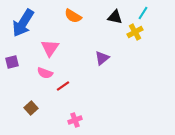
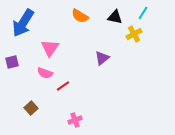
orange semicircle: moved 7 px right
yellow cross: moved 1 px left, 2 px down
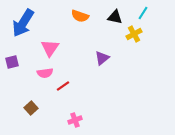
orange semicircle: rotated 12 degrees counterclockwise
pink semicircle: rotated 28 degrees counterclockwise
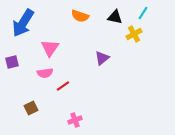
brown square: rotated 16 degrees clockwise
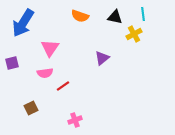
cyan line: moved 1 px down; rotated 40 degrees counterclockwise
purple square: moved 1 px down
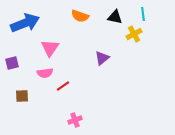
blue arrow: moved 2 px right; rotated 144 degrees counterclockwise
brown square: moved 9 px left, 12 px up; rotated 24 degrees clockwise
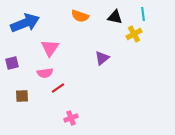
red line: moved 5 px left, 2 px down
pink cross: moved 4 px left, 2 px up
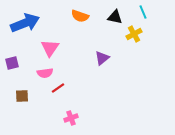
cyan line: moved 2 px up; rotated 16 degrees counterclockwise
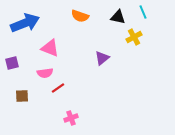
black triangle: moved 3 px right
yellow cross: moved 3 px down
pink triangle: rotated 42 degrees counterclockwise
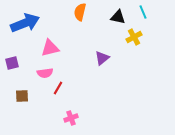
orange semicircle: moved 4 px up; rotated 84 degrees clockwise
pink triangle: rotated 36 degrees counterclockwise
red line: rotated 24 degrees counterclockwise
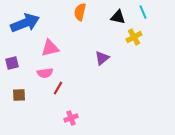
brown square: moved 3 px left, 1 px up
